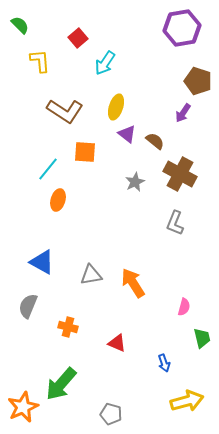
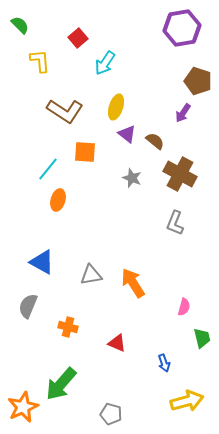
gray star: moved 3 px left, 4 px up; rotated 24 degrees counterclockwise
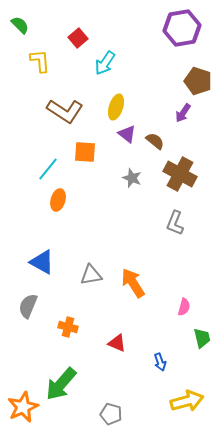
blue arrow: moved 4 px left, 1 px up
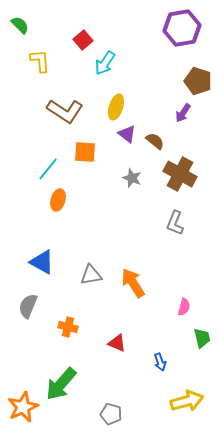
red square: moved 5 px right, 2 px down
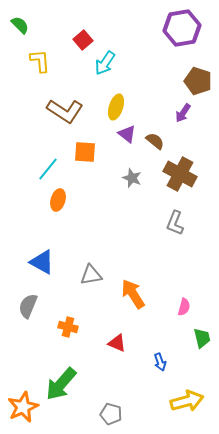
orange arrow: moved 11 px down
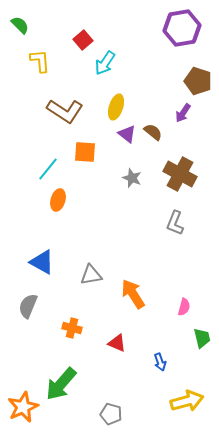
brown semicircle: moved 2 px left, 9 px up
orange cross: moved 4 px right, 1 px down
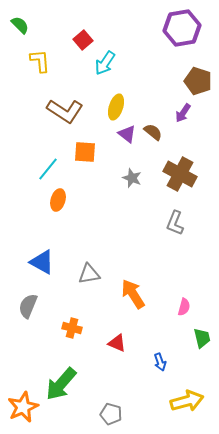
gray triangle: moved 2 px left, 1 px up
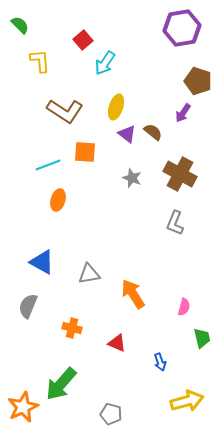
cyan line: moved 4 px up; rotated 30 degrees clockwise
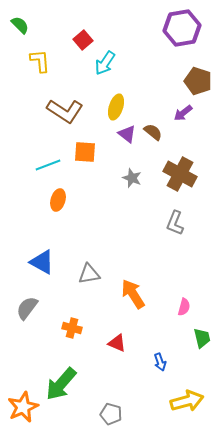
purple arrow: rotated 18 degrees clockwise
gray semicircle: moved 1 px left, 2 px down; rotated 15 degrees clockwise
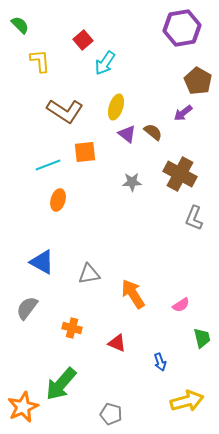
brown pentagon: rotated 12 degrees clockwise
orange square: rotated 10 degrees counterclockwise
gray star: moved 4 px down; rotated 24 degrees counterclockwise
gray L-shape: moved 19 px right, 5 px up
pink semicircle: moved 3 px left, 2 px up; rotated 42 degrees clockwise
